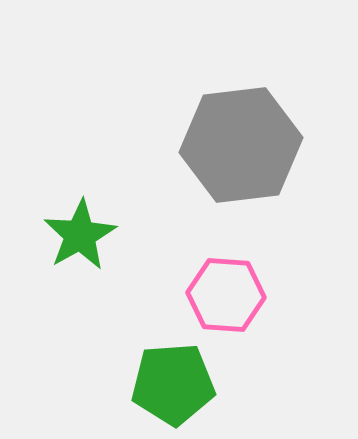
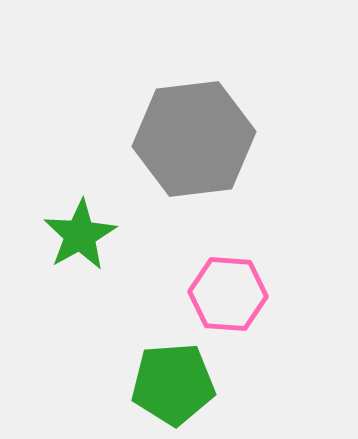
gray hexagon: moved 47 px left, 6 px up
pink hexagon: moved 2 px right, 1 px up
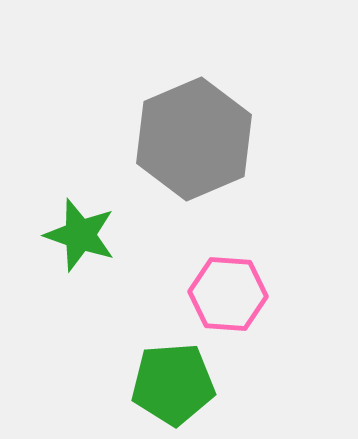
gray hexagon: rotated 16 degrees counterclockwise
green star: rotated 24 degrees counterclockwise
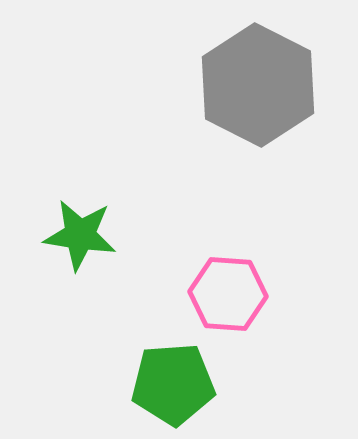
gray hexagon: moved 64 px right, 54 px up; rotated 10 degrees counterclockwise
green star: rotated 10 degrees counterclockwise
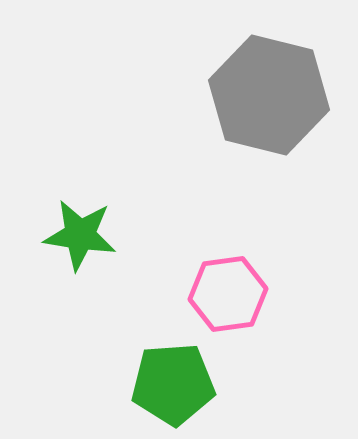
gray hexagon: moved 11 px right, 10 px down; rotated 13 degrees counterclockwise
pink hexagon: rotated 12 degrees counterclockwise
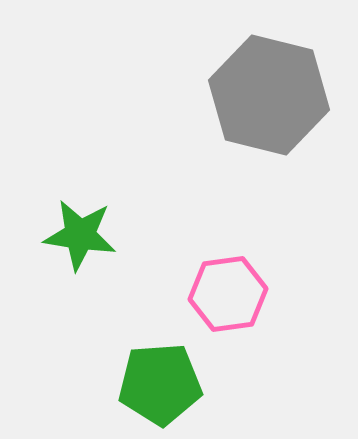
green pentagon: moved 13 px left
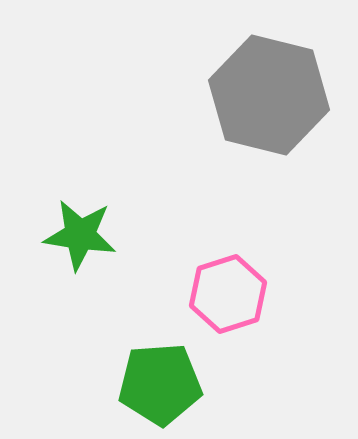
pink hexagon: rotated 10 degrees counterclockwise
